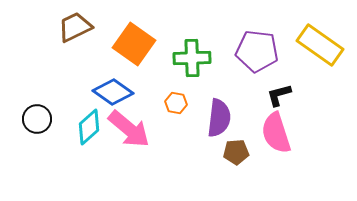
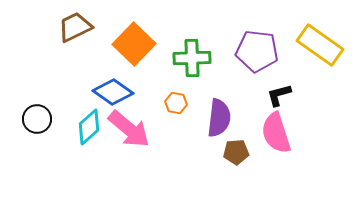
orange square: rotated 9 degrees clockwise
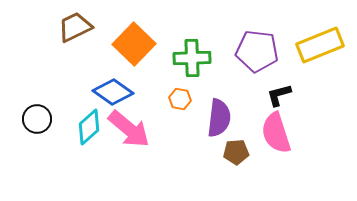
yellow rectangle: rotated 57 degrees counterclockwise
orange hexagon: moved 4 px right, 4 px up
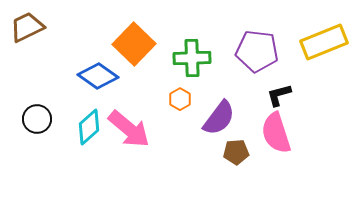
brown trapezoid: moved 48 px left
yellow rectangle: moved 4 px right, 3 px up
blue diamond: moved 15 px left, 16 px up
orange hexagon: rotated 20 degrees clockwise
purple semicircle: rotated 30 degrees clockwise
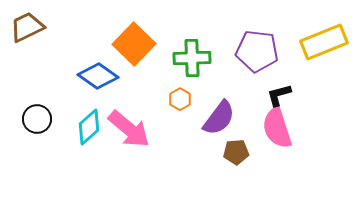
pink semicircle: moved 1 px right, 5 px up
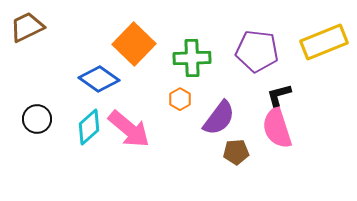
blue diamond: moved 1 px right, 3 px down
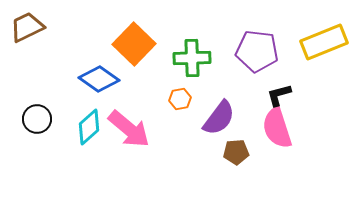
orange hexagon: rotated 20 degrees clockwise
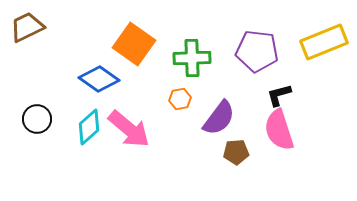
orange square: rotated 9 degrees counterclockwise
pink semicircle: moved 2 px right, 2 px down
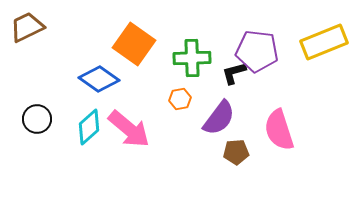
black L-shape: moved 45 px left, 22 px up
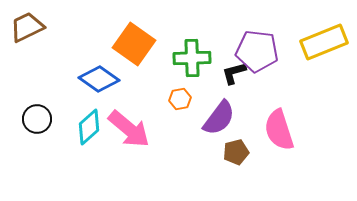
brown pentagon: rotated 10 degrees counterclockwise
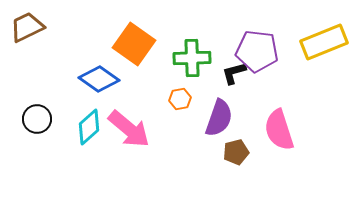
purple semicircle: rotated 18 degrees counterclockwise
